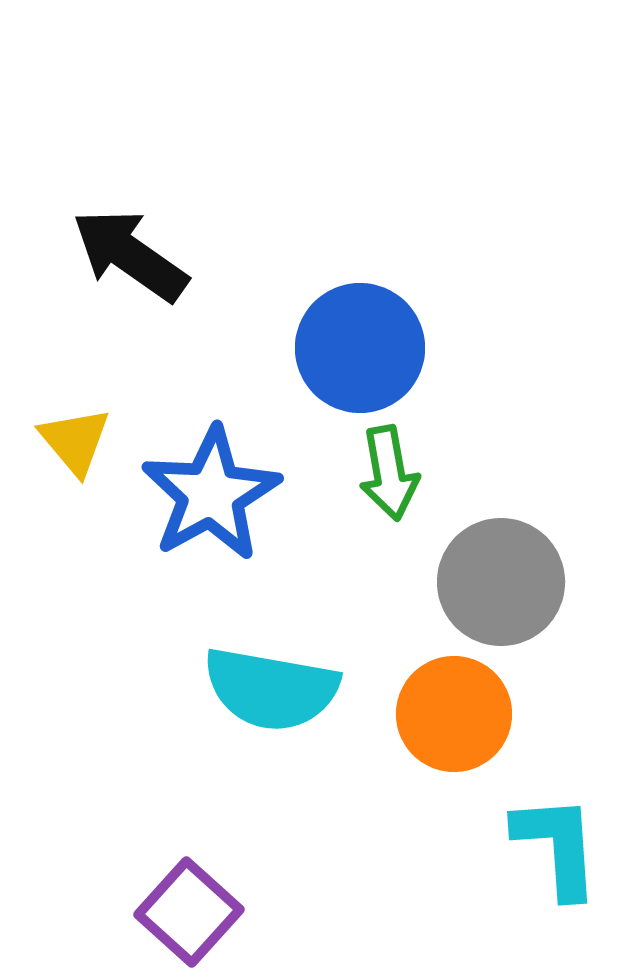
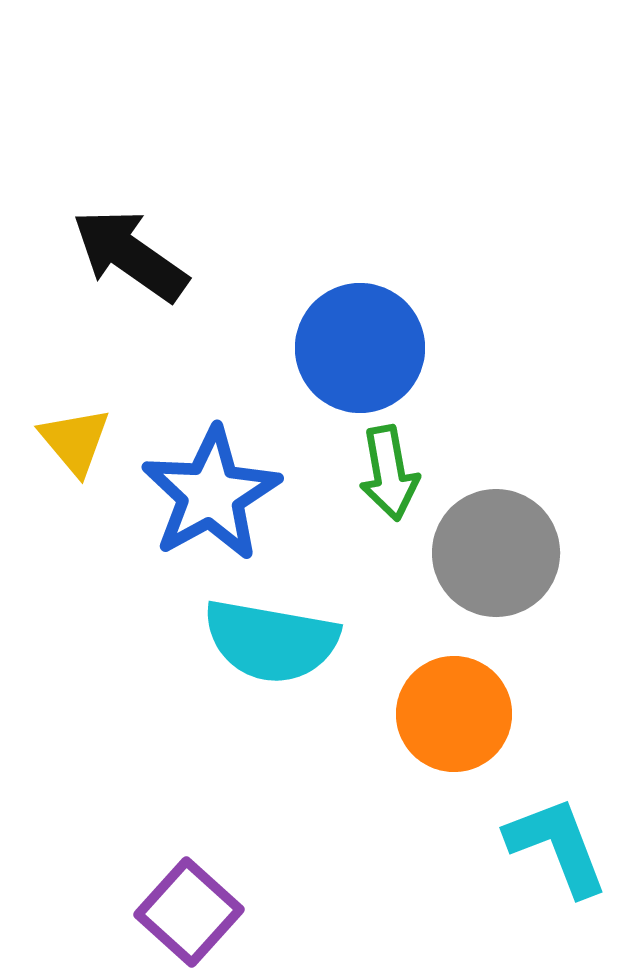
gray circle: moved 5 px left, 29 px up
cyan semicircle: moved 48 px up
cyan L-shape: rotated 17 degrees counterclockwise
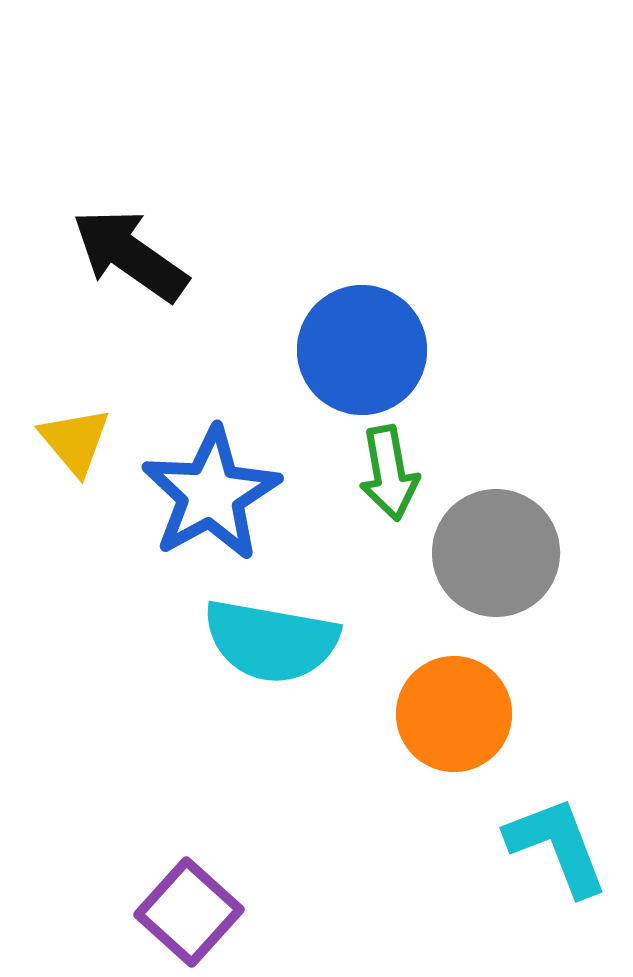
blue circle: moved 2 px right, 2 px down
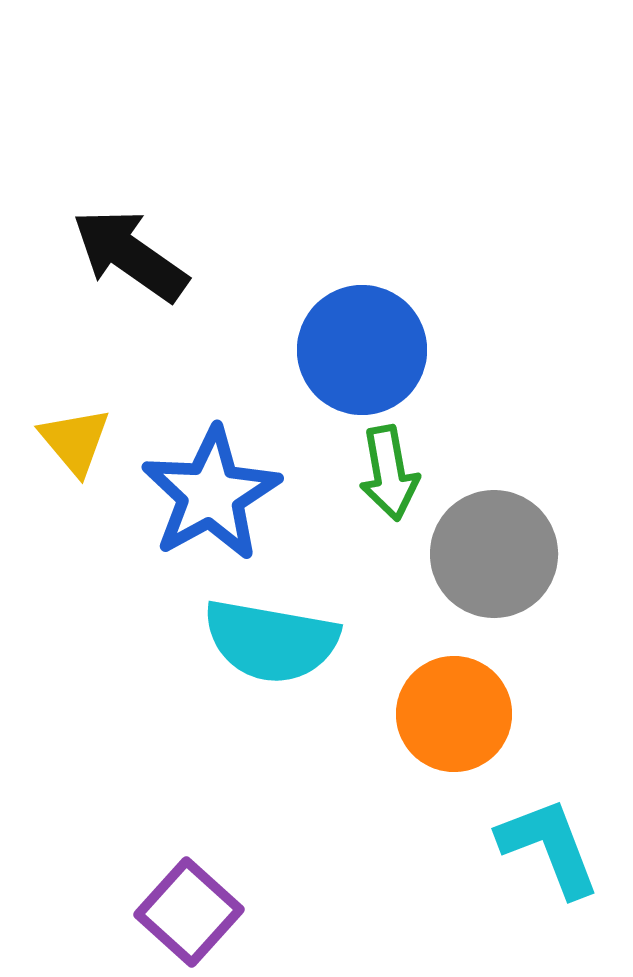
gray circle: moved 2 px left, 1 px down
cyan L-shape: moved 8 px left, 1 px down
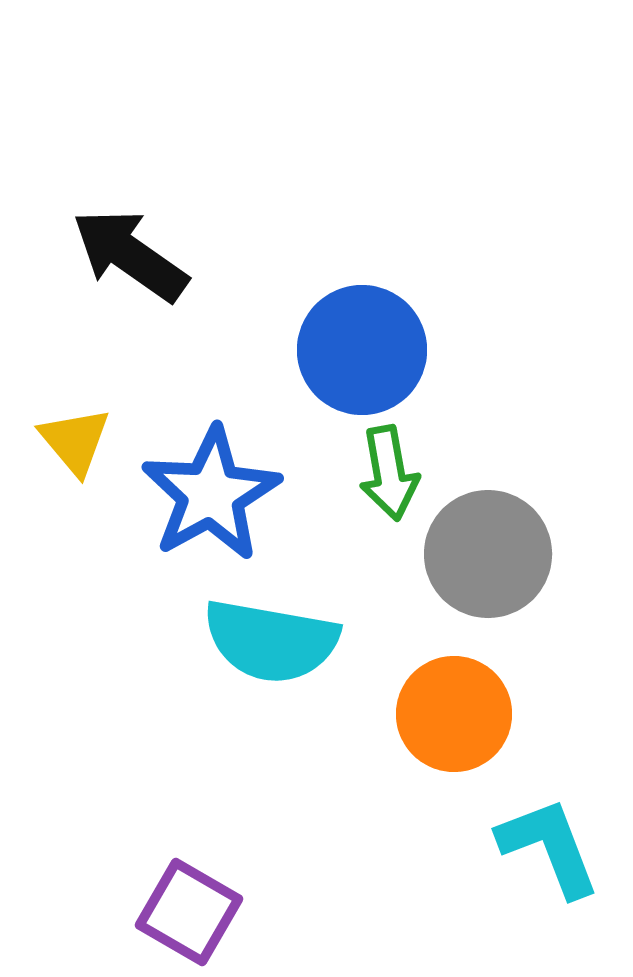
gray circle: moved 6 px left
purple square: rotated 12 degrees counterclockwise
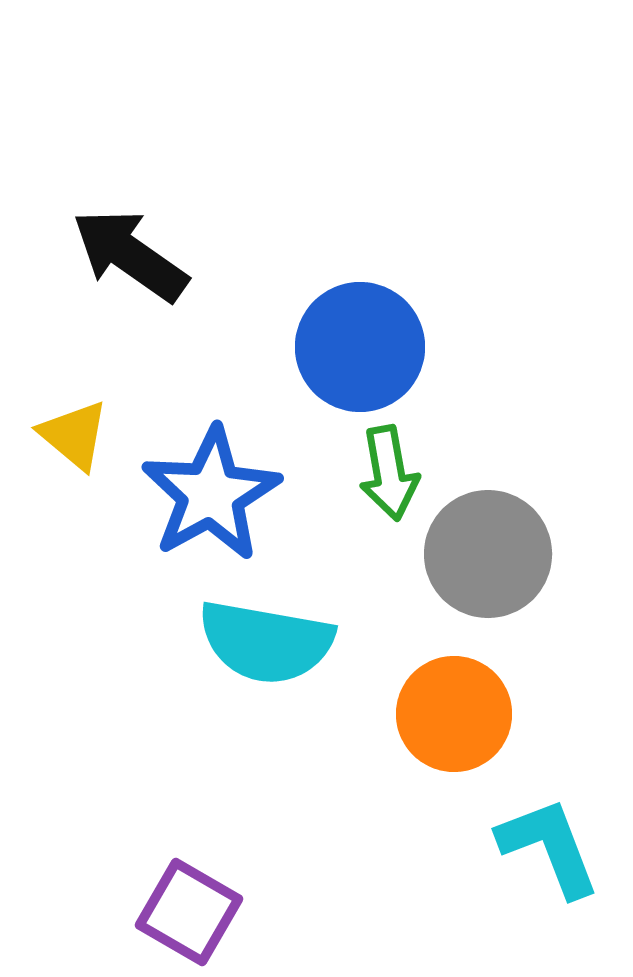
blue circle: moved 2 px left, 3 px up
yellow triangle: moved 1 px left, 6 px up; rotated 10 degrees counterclockwise
cyan semicircle: moved 5 px left, 1 px down
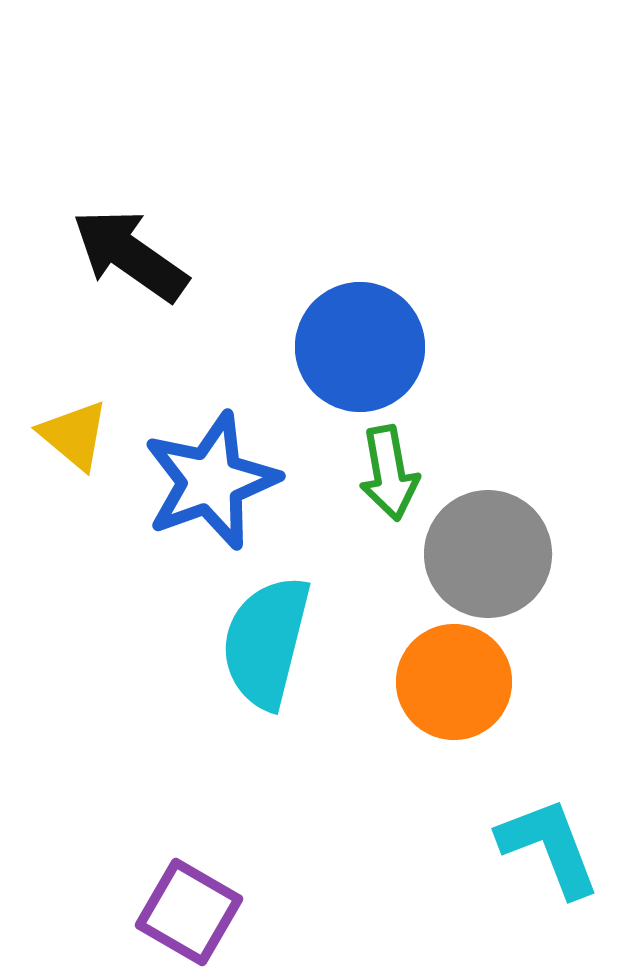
blue star: moved 13 px up; rotated 9 degrees clockwise
cyan semicircle: rotated 94 degrees clockwise
orange circle: moved 32 px up
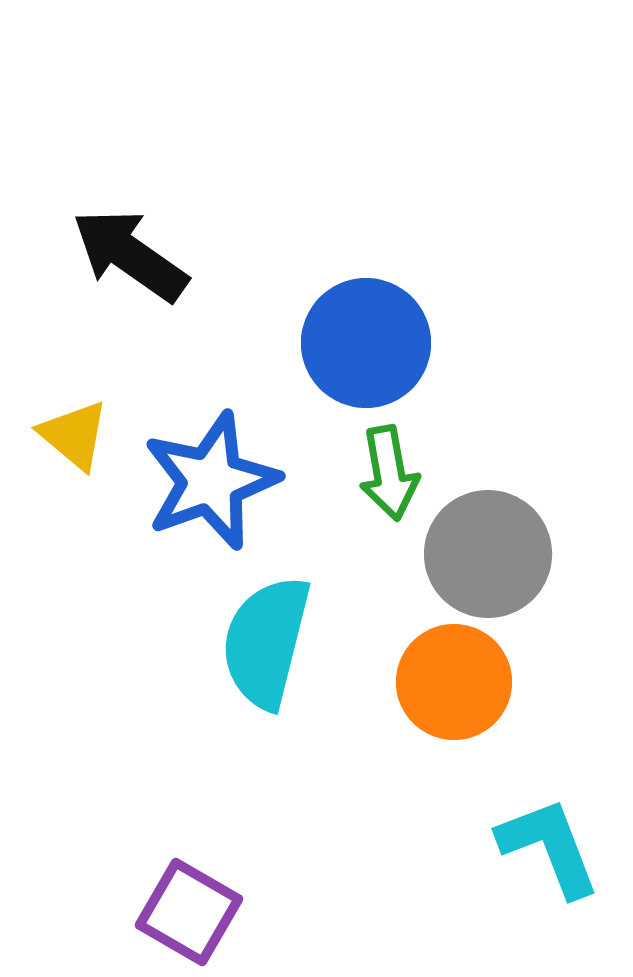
blue circle: moved 6 px right, 4 px up
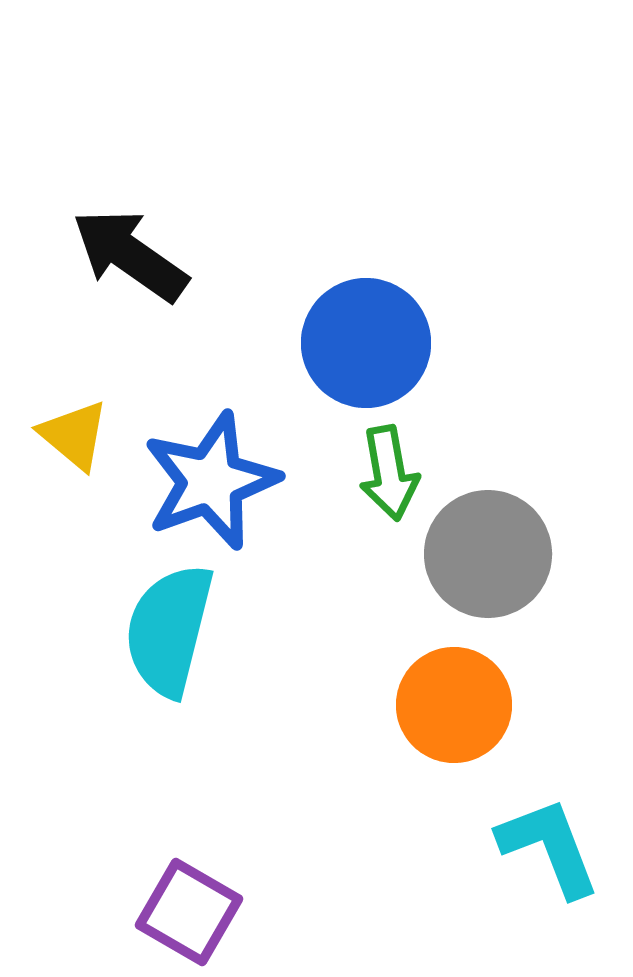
cyan semicircle: moved 97 px left, 12 px up
orange circle: moved 23 px down
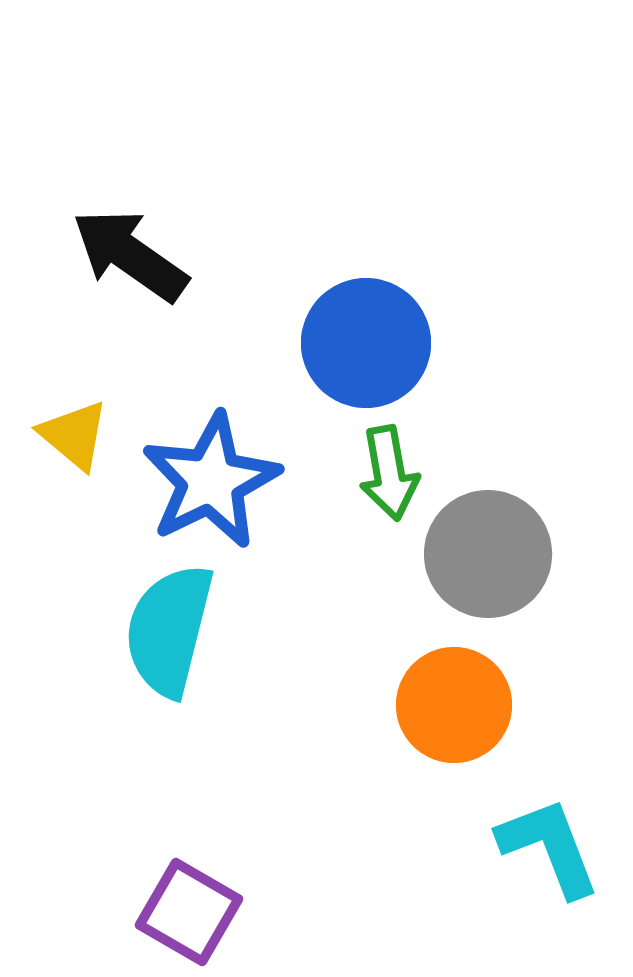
blue star: rotated 6 degrees counterclockwise
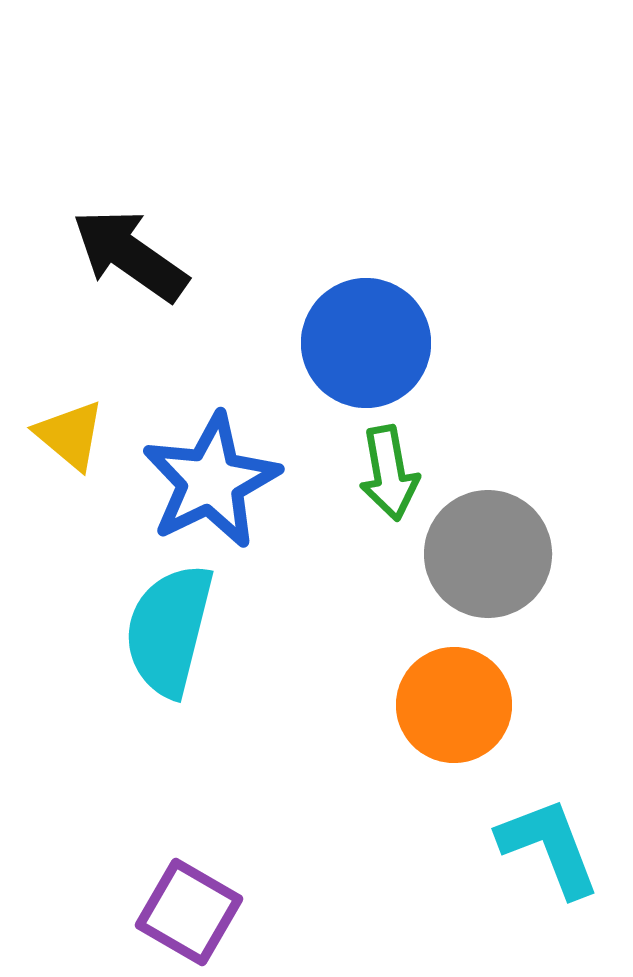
yellow triangle: moved 4 px left
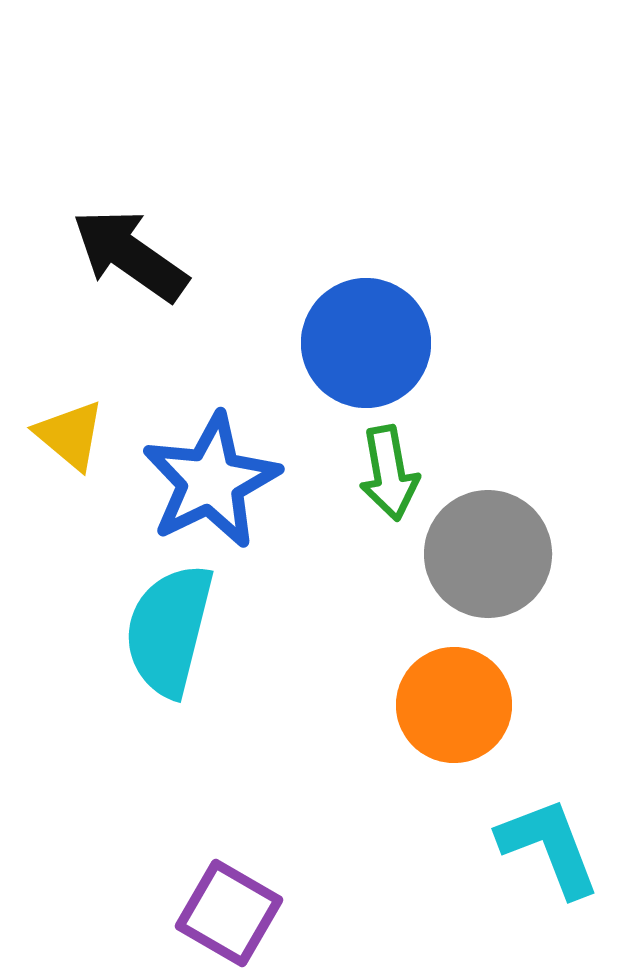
purple square: moved 40 px right, 1 px down
